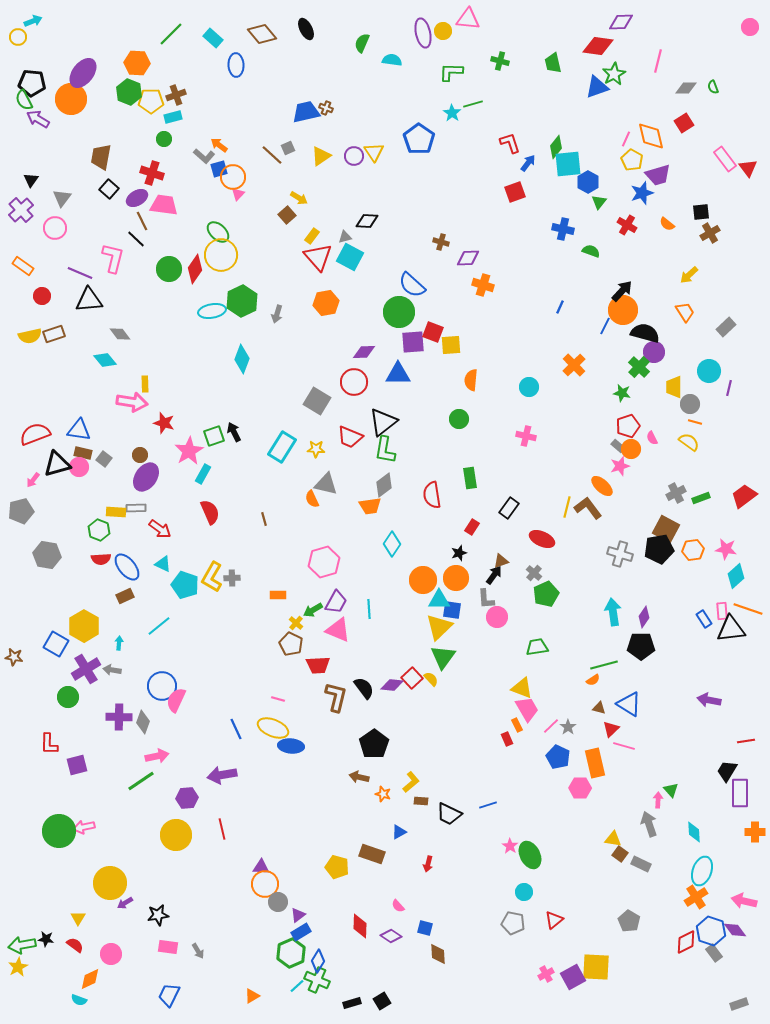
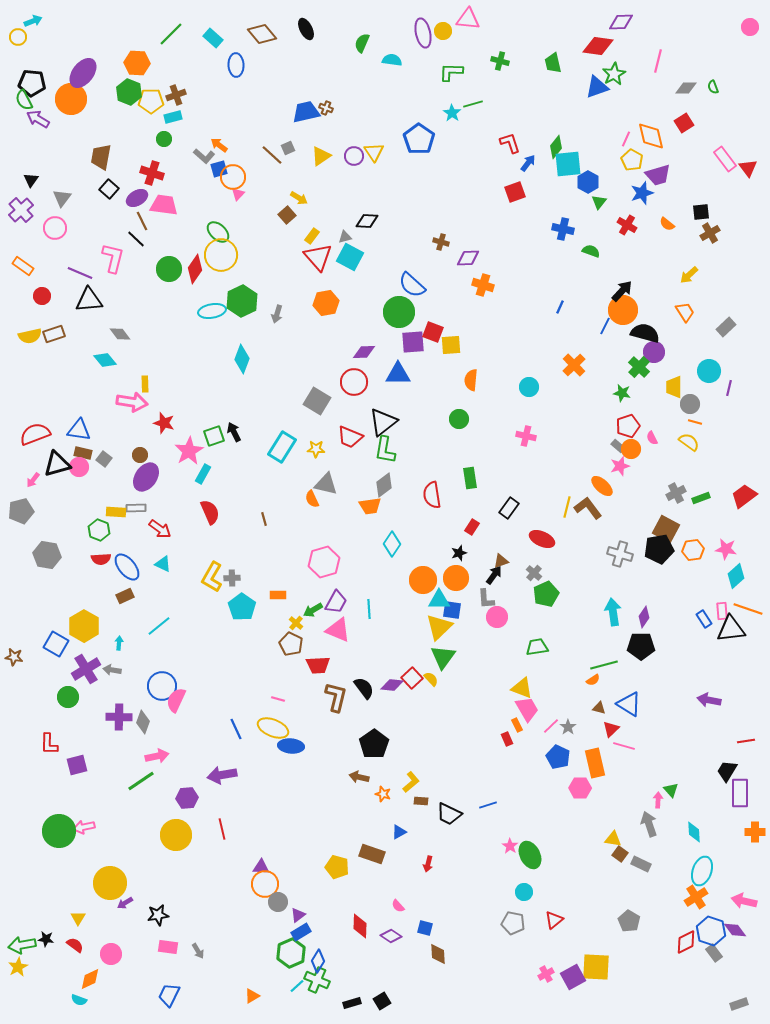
cyan pentagon at (185, 585): moved 57 px right, 22 px down; rotated 16 degrees clockwise
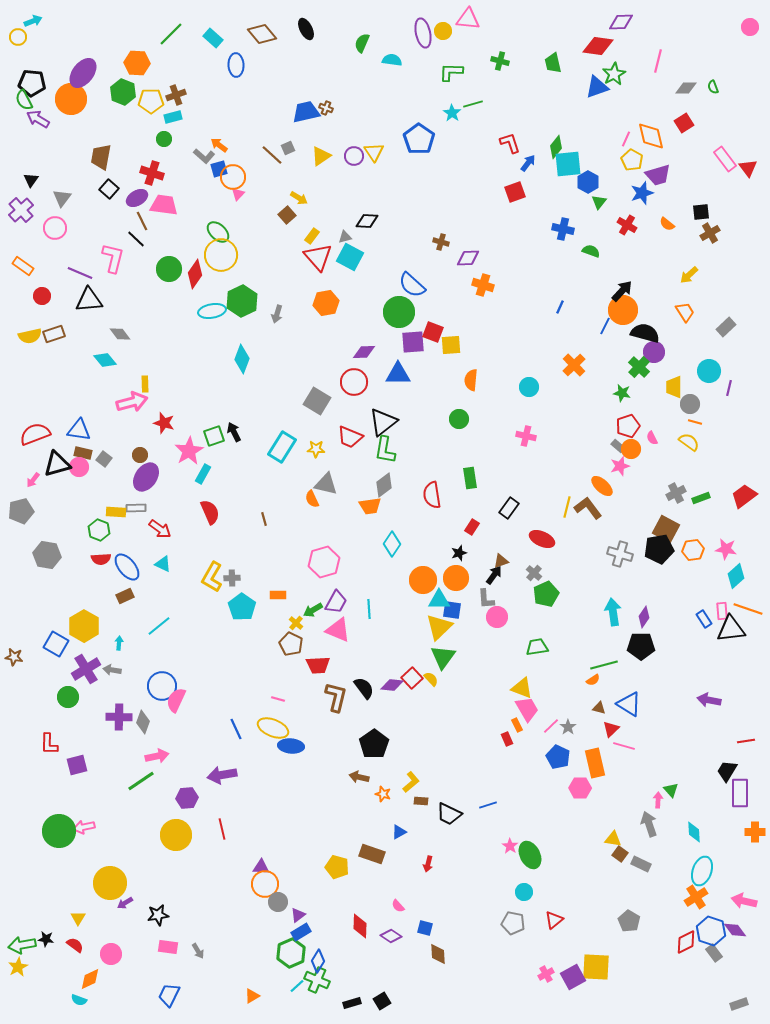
green hexagon at (129, 92): moved 6 px left
red diamond at (195, 269): moved 5 px down
pink arrow at (132, 402): rotated 24 degrees counterclockwise
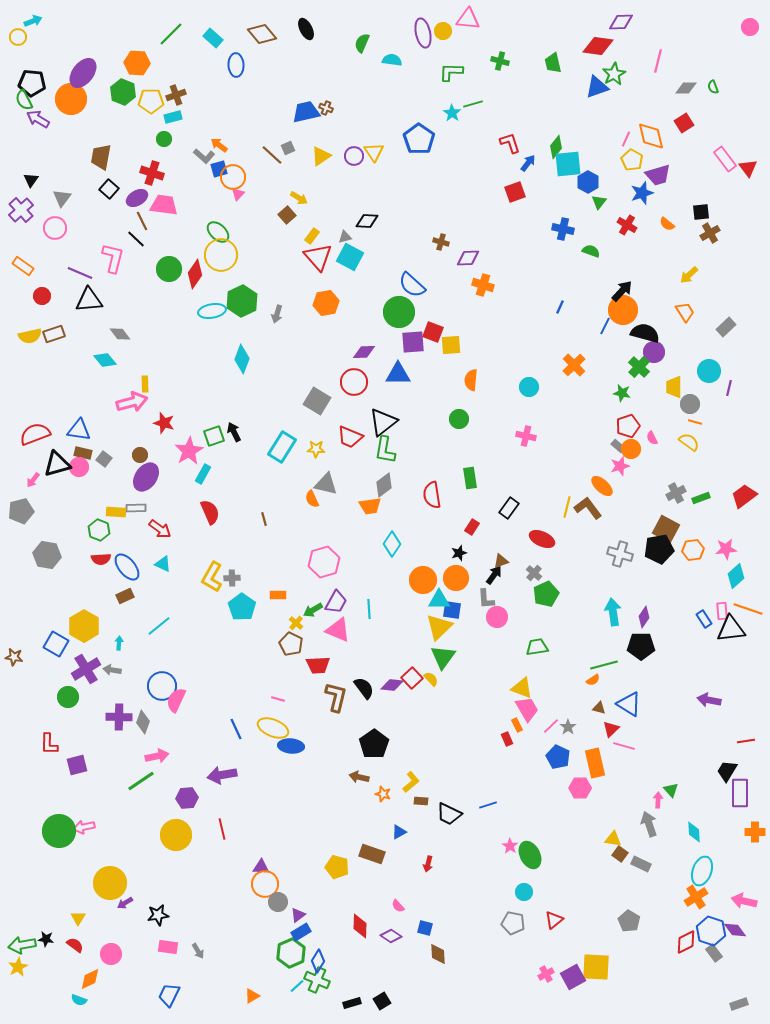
pink star at (726, 549): rotated 15 degrees counterclockwise
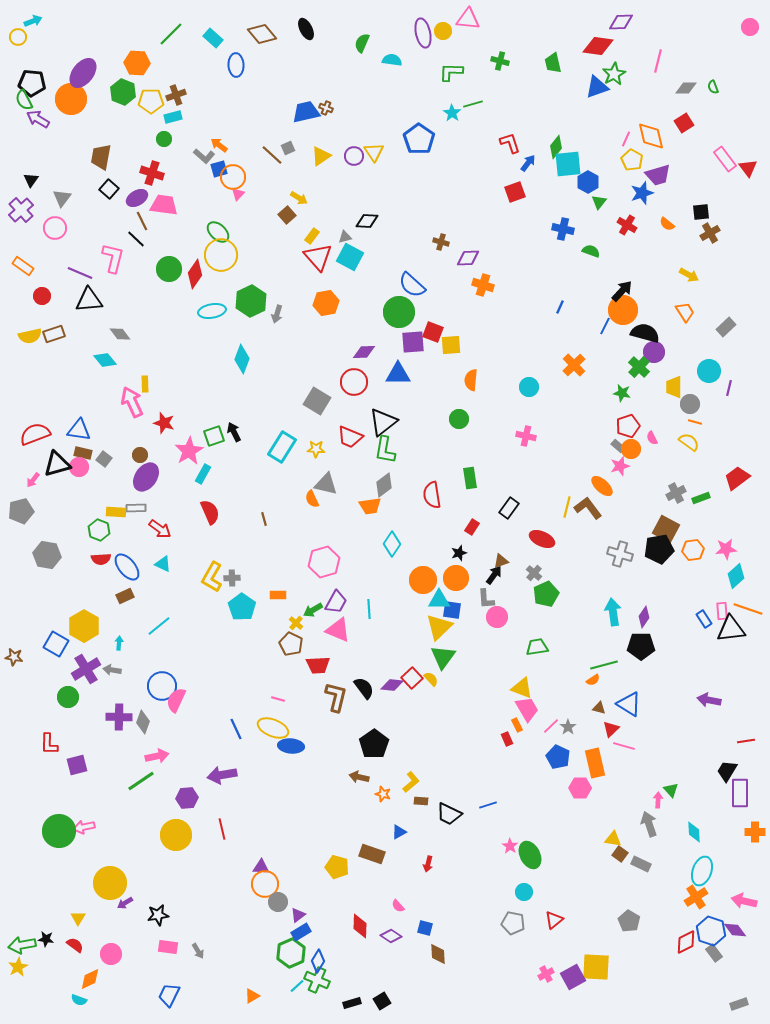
yellow arrow at (689, 275): rotated 108 degrees counterclockwise
green hexagon at (242, 301): moved 9 px right
pink arrow at (132, 402): rotated 100 degrees counterclockwise
red trapezoid at (744, 496): moved 7 px left, 18 px up
